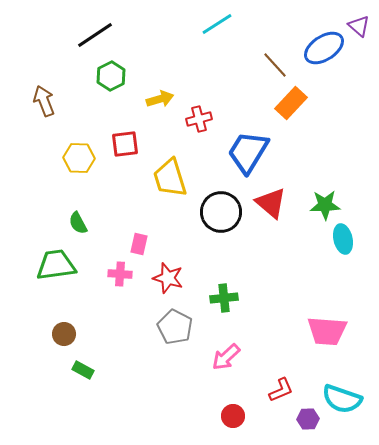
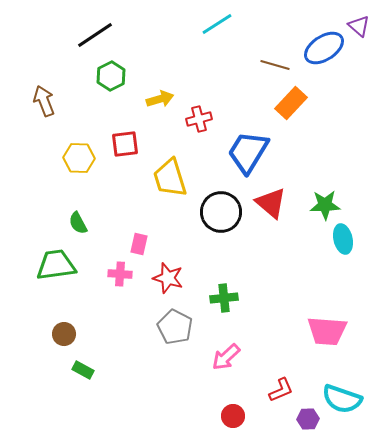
brown line: rotated 32 degrees counterclockwise
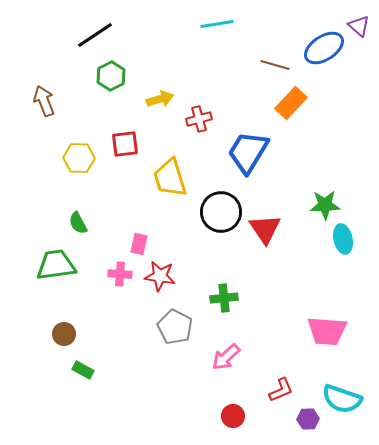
cyan line: rotated 24 degrees clockwise
red triangle: moved 6 px left, 26 px down; rotated 16 degrees clockwise
red star: moved 8 px left, 2 px up; rotated 8 degrees counterclockwise
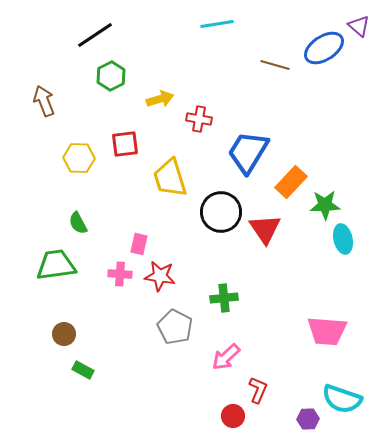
orange rectangle: moved 79 px down
red cross: rotated 25 degrees clockwise
red L-shape: moved 23 px left; rotated 44 degrees counterclockwise
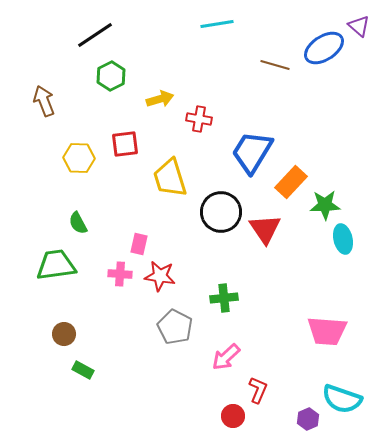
blue trapezoid: moved 4 px right
purple hexagon: rotated 20 degrees counterclockwise
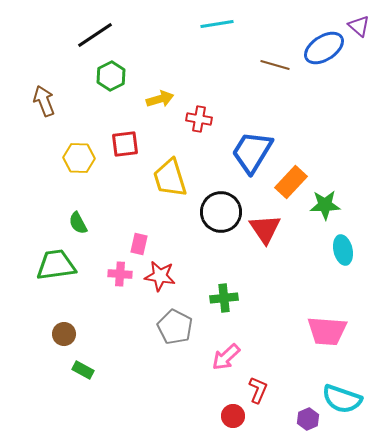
cyan ellipse: moved 11 px down
